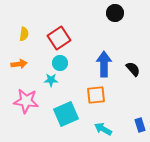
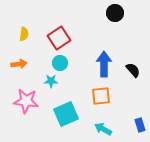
black semicircle: moved 1 px down
cyan star: moved 1 px down
orange square: moved 5 px right, 1 px down
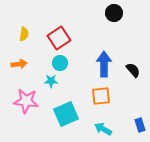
black circle: moved 1 px left
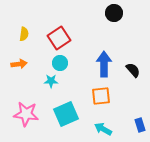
pink star: moved 13 px down
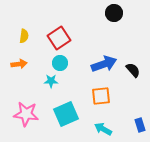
yellow semicircle: moved 2 px down
blue arrow: rotated 70 degrees clockwise
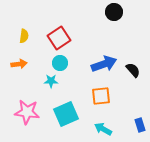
black circle: moved 1 px up
pink star: moved 1 px right, 2 px up
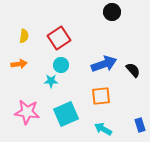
black circle: moved 2 px left
cyan circle: moved 1 px right, 2 px down
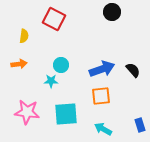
red square: moved 5 px left, 19 px up; rotated 30 degrees counterclockwise
blue arrow: moved 2 px left, 5 px down
cyan square: rotated 20 degrees clockwise
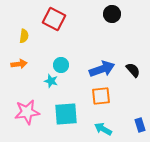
black circle: moved 2 px down
cyan star: rotated 16 degrees clockwise
pink star: rotated 15 degrees counterclockwise
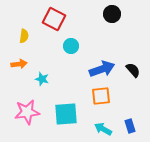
cyan circle: moved 10 px right, 19 px up
cyan star: moved 9 px left, 2 px up
blue rectangle: moved 10 px left, 1 px down
